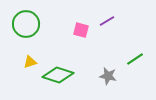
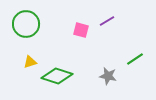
green diamond: moved 1 px left, 1 px down
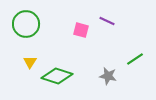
purple line: rotated 56 degrees clockwise
yellow triangle: rotated 40 degrees counterclockwise
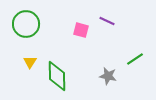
green diamond: rotated 72 degrees clockwise
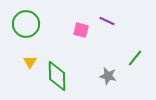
green line: moved 1 px up; rotated 18 degrees counterclockwise
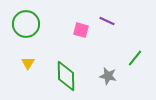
yellow triangle: moved 2 px left, 1 px down
green diamond: moved 9 px right
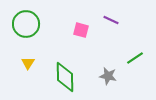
purple line: moved 4 px right, 1 px up
green line: rotated 18 degrees clockwise
green diamond: moved 1 px left, 1 px down
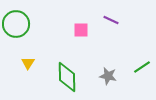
green circle: moved 10 px left
pink square: rotated 14 degrees counterclockwise
green line: moved 7 px right, 9 px down
green diamond: moved 2 px right
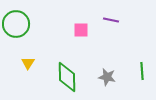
purple line: rotated 14 degrees counterclockwise
green line: moved 4 px down; rotated 60 degrees counterclockwise
gray star: moved 1 px left, 1 px down
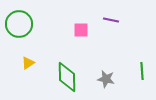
green circle: moved 3 px right
yellow triangle: rotated 24 degrees clockwise
gray star: moved 1 px left, 2 px down
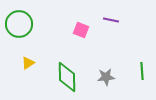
pink square: rotated 21 degrees clockwise
gray star: moved 2 px up; rotated 18 degrees counterclockwise
